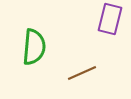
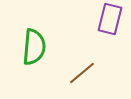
brown line: rotated 16 degrees counterclockwise
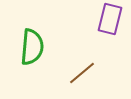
green semicircle: moved 2 px left
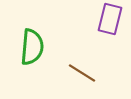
brown line: rotated 72 degrees clockwise
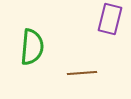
brown line: rotated 36 degrees counterclockwise
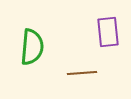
purple rectangle: moved 2 px left, 13 px down; rotated 20 degrees counterclockwise
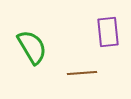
green semicircle: rotated 36 degrees counterclockwise
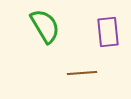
green semicircle: moved 13 px right, 21 px up
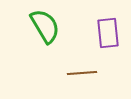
purple rectangle: moved 1 px down
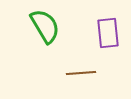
brown line: moved 1 px left
